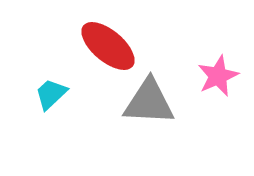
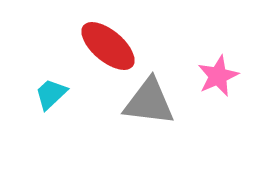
gray triangle: rotated 4 degrees clockwise
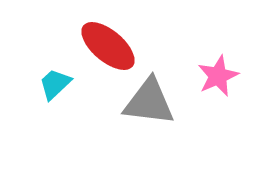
cyan trapezoid: moved 4 px right, 10 px up
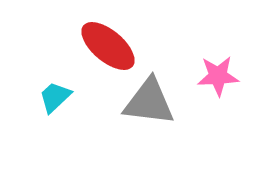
pink star: rotated 21 degrees clockwise
cyan trapezoid: moved 13 px down
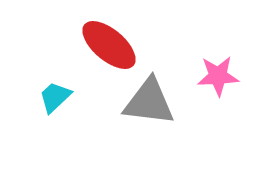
red ellipse: moved 1 px right, 1 px up
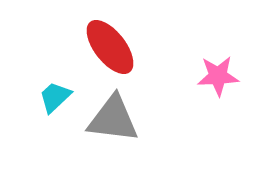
red ellipse: moved 1 px right, 2 px down; rotated 12 degrees clockwise
gray triangle: moved 36 px left, 17 px down
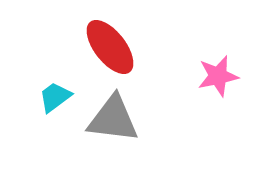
pink star: rotated 9 degrees counterclockwise
cyan trapezoid: rotated 6 degrees clockwise
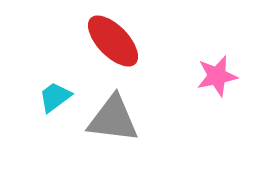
red ellipse: moved 3 px right, 6 px up; rotated 6 degrees counterclockwise
pink star: moved 1 px left
